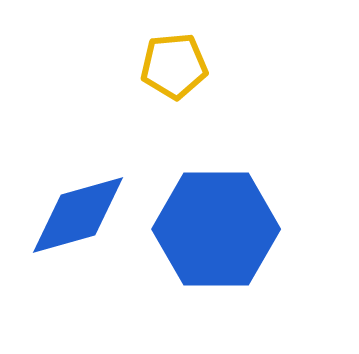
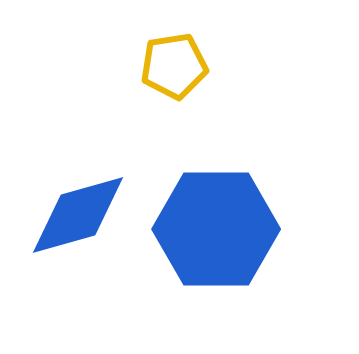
yellow pentagon: rotated 4 degrees counterclockwise
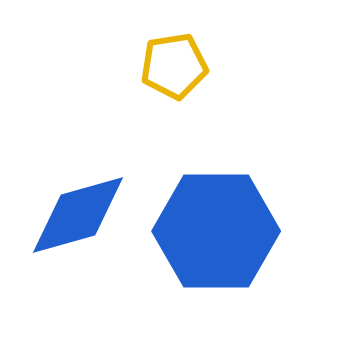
blue hexagon: moved 2 px down
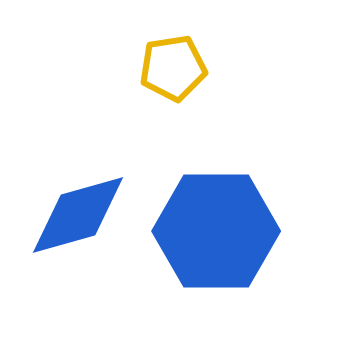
yellow pentagon: moved 1 px left, 2 px down
